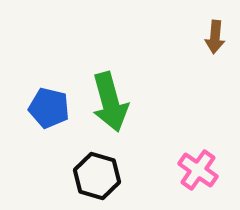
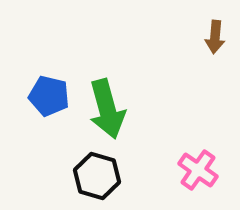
green arrow: moved 3 px left, 7 px down
blue pentagon: moved 12 px up
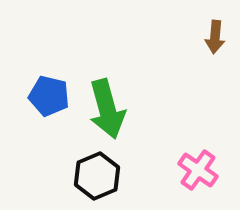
black hexagon: rotated 21 degrees clockwise
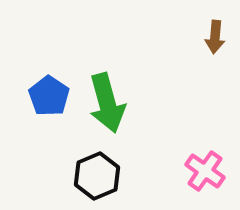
blue pentagon: rotated 21 degrees clockwise
green arrow: moved 6 px up
pink cross: moved 7 px right, 1 px down
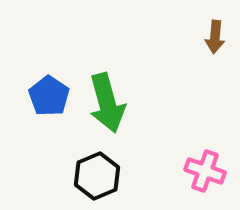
pink cross: rotated 15 degrees counterclockwise
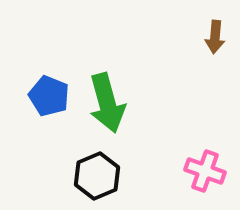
blue pentagon: rotated 12 degrees counterclockwise
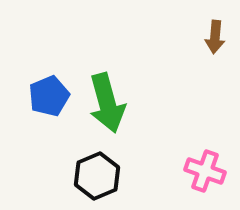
blue pentagon: rotated 27 degrees clockwise
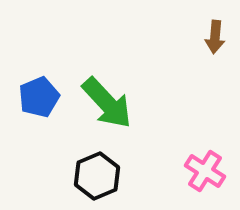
blue pentagon: moved 10 px left, 1 px down
green arrow: rotated 28 degrees counterclockwise
pink cross: rotated 12 degrees clockwise
